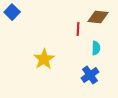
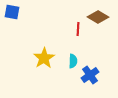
blue square: rotated 35 degrees counterclockwise
brown diamond: rotated 25 degrees clockwise
cyan semicircle: moved 23 px left, 13 px down
yellow star: moved 1 px up
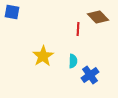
brown diamond: rotated 15 degrees clockwise
yellow star: moved 1 px left, 2 px up
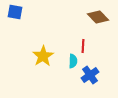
blue square: moved 3 px right
red line: moved 5 px right, 17 px down
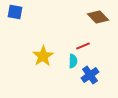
red line: rotated 64 degrees clockwise
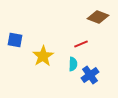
blue square: moved 28 px down
brown diamond: rotated 25 degrees counterclockwise
red line: moved 2 px left, 2 px up
cyan semicircle: moved 3 px down
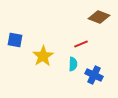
brown diamond: moved 1 px right
blue cross: moved 4 px right; rotated 30 degrees counterclockwise
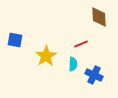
brown diamond: rotated 65 degrees clockwise
yellow star: moved 3 px right
